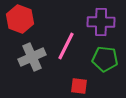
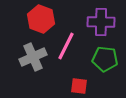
red hexagon: moved 21 px right
gray cross: moved 1 px right
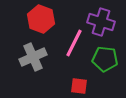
purple cross: rotated 16 degrees clockwise
pink line: moved 8 px right, 3 px up
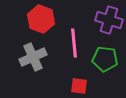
purple cross: moved 8 px right, 2 px up
pink line: rotated 32 degrees counterclockwise
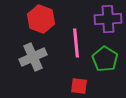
purple cross: moved 1 px left, 1 px up; rotated 20 degrees counterclockwise
pink line: moved 2 px right
green pentagon: rotated 25 degrees clockwise
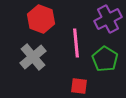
purple cross: rotated 24 degrees counterclockwise
gray cross: rotated 16 degrees counterclockwise
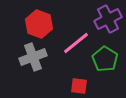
red hexagon: moved 2 px left, 5 px down
pink line: rotated 56 degrees clockwise
gray cross: rotated 20 degrees clockwise
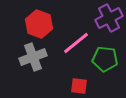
purple cross: moved 1 px right, 1 px up
green pentagon: rotated 25 degrees counterclockwise
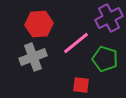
red hexagon: rotated 24 degrees counterclockwise
green pentagon: rotated 10 degrees clockwise
red square: moved 2 px right, 1 px up
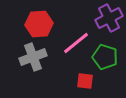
green pentagon: moved 2 px up
red square: moved 4 px right, 4 px up
